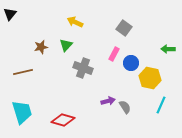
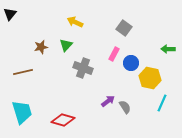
purple arrow: rotated 24 degrees counterclockwise
cyan line: moved 1 px right, 2 px up
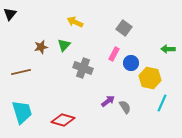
green triangle: moved 2 px left
brown line: moved 2 px left
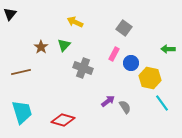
brown star: rotated 24 degrees counterclockwise
cyan line: rotated 60 degrees counterclockwise
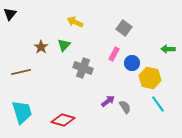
blue circle: moved 1 px right
cyan line: moved 4 px left, 1 px down
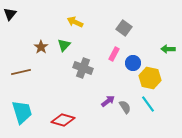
blue circle: moved 1 px right
cyan line: moved 10 px left
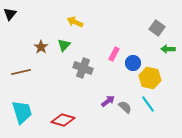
gray square: moved 33 px right
gray semicircle: rotated 16 degrees counterclockwise
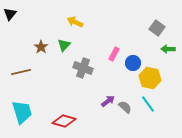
red diamond: moved 1 px right, 1 px down
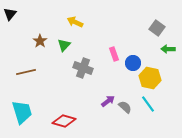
brown star: moved 1 px left, 6 px up
pink rectangle: rotated 48 degrees counterclockwise
brown line: moved 5 px right
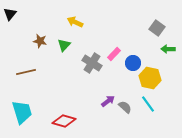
brown star: rotated 24 degrees counterclockwise
pink rectangle: rotated 64 degrees clockwise
gray cross: moved 9 px right, 5 px up; rotated 12 degrees clockwise
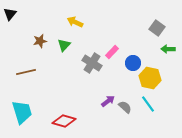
brown star: rotated 24 degrees counterclockwise
pink rectangle: moved 2 px left, 2 px up
